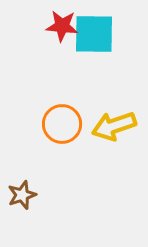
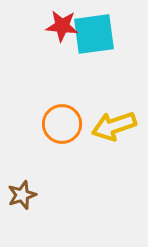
cyan square: rotated 9 degrees counterclockwise
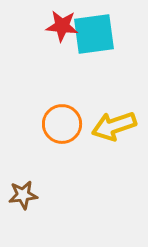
brown star: moved 1 px right; rotated 12 degrees clockwise
